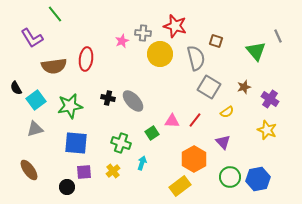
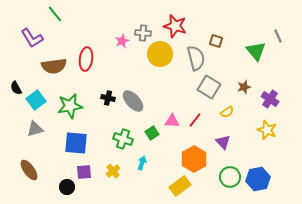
green cross: moved 2 px right, 4 px up
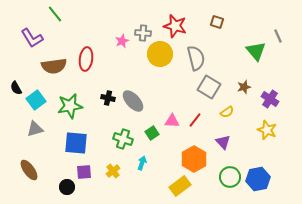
brown square: moved 1 px right, 19 px up
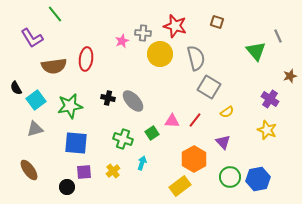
brown star: moved 46 px right, 11 px up
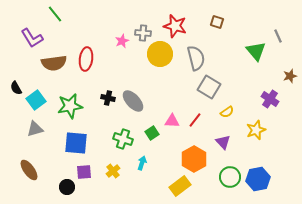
brown semicircle: moved 3 px up
yellow star: moved 11 px left; rotated 30 degrees clockwise
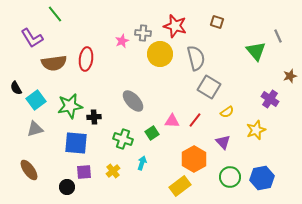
black cross: moved 14 px left, 19 px down; rotated 16 degrees counterclockwise
blue hexagon: moved 4 px right, 1 px up
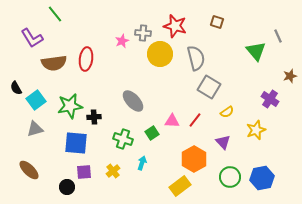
brown ellipse: rotated 10 degrees counterclockwise
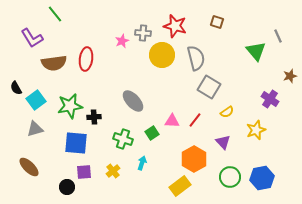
yellow circle: moved 2 px right, 1 px down
brown ellipse: moved 3 px up
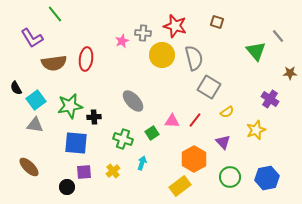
gray line: rotated 16 degrees counterclockwise
gray semicircle: moved 2 px left
brown star: moved 3 px up; rotated 16 degrees clockwise
gray triangle: moved 4 px up; rotated 24 degrees clockwise
blue hexagon: moved 5 px right
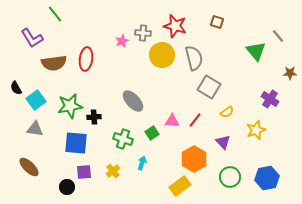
gray triangle: moved 4 px down
